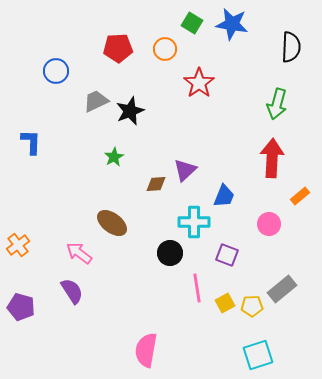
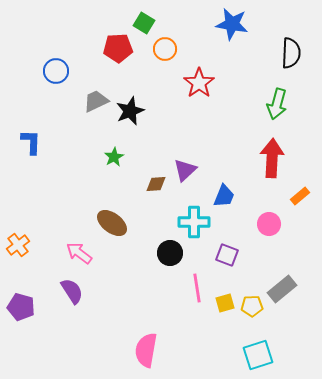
green square: moved 48 px left
black semicircle: moved 6 px down
yellow square: rotated 12 degrees clockwise
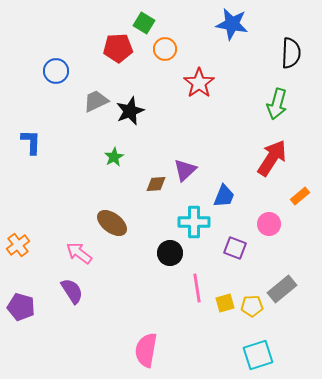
red arrow: rotated 30 degrees clockwise
purple square: moved 8 px right, 7 px up
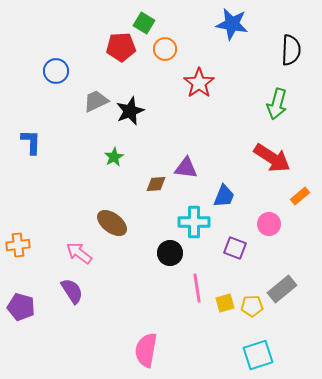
red pentagon: moved 3 px right, 1 px up
black semicircle: moved 3 px up
red arrow: rotated 90 degrees clockwise
purple triangle: moved 1 px right, 2 px up; rotated 50 degrees clockwise
orange cross: rotated 30 degrees clockwise
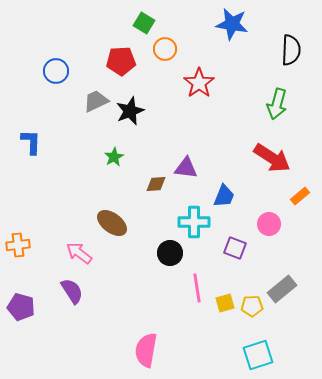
red pentagon: moved 14 px down
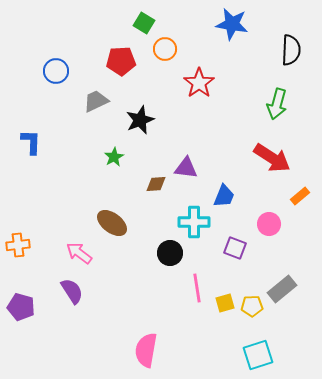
black star: moved 10 px right, 9 px down
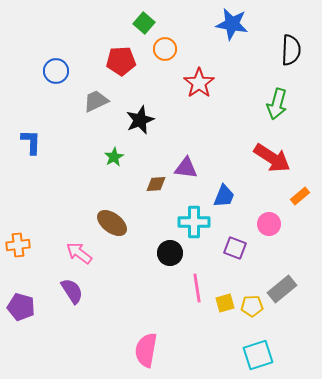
green square: rotated 10 degrees clockwise
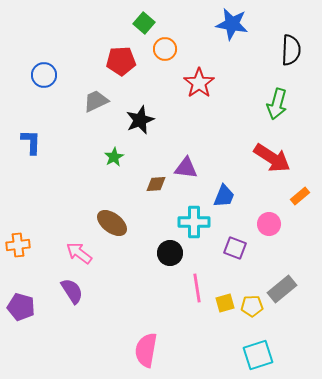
blue circle: moved 12 px left, 4 px down
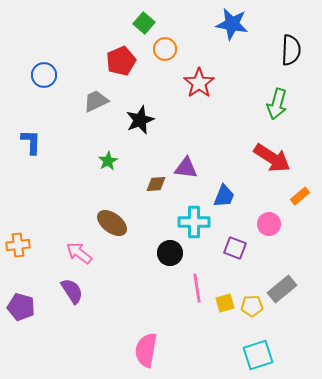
red pentagon: rotated 20 degrees counterclockwise
green star: moved 6 px left, 4 px down
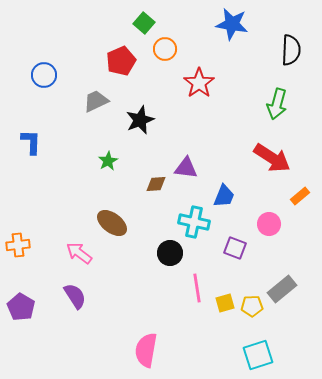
cyan cross: rotated 12 degrees clockwise
purple semicircle: moved 3 px right, 5 px down
purple pentagon: rotated 16 degrees clockwise
